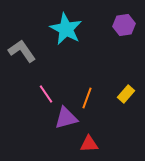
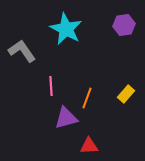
pink line: moved 5 px right, 8 px up; rotated 30 degrees clockwise
red triangle: moved 2 px down
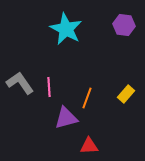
purple hexagon: rotated 15 degrees clockwise
gray L-shape: moved 2 px left, 32 px down
pink line: moved 2 px left, 1 px down
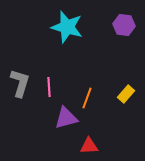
cyan star: moved 1 px right, 2 px up; rotated 12 degrees counterclockwise
gray L-shape: rotated 52 degrees clockwise
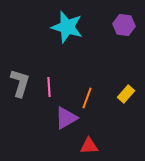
purple triangle: rotated 15 degrees counterclockwise
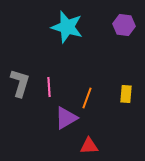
yellow rectangle: rotated 36 degrees counterclockwise
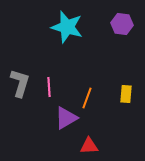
purple hexagon: moved 2 px left, 1 px up
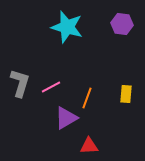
pink line: moved 2 px right; rotated 66 degrees clockwise
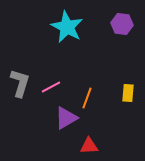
cyan star: rotated 12 degrees clockwise
yellow rectangle: moved 2 px right, 1 px up
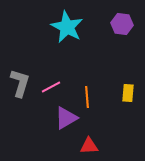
orange line: moved 1 px up; rotated 25 degrees counterclockwise
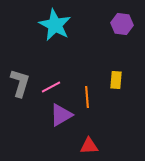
cyan star: moved 12 px left, 2 px up
yellow rectangle: moved 12 px left, 13 px up
purple triangle: moved 5 px left, 3 px up
